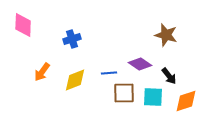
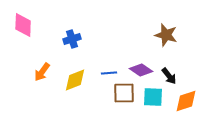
purple diamond: moved 1 px right, 6 px down
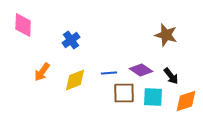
blue cross: moved 1 px left, 1 px down; rotated 18 degrees counterclockwise
black arrow: moved 2 px right
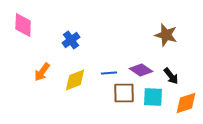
orange diamond: moved 2 px down
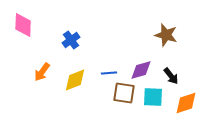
purple diamond: rotated 50 degrees counterclockwise
brown square: rotated 10 degrees clockwise
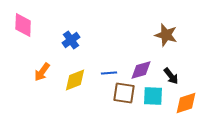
cyan square: moved 1 px up
